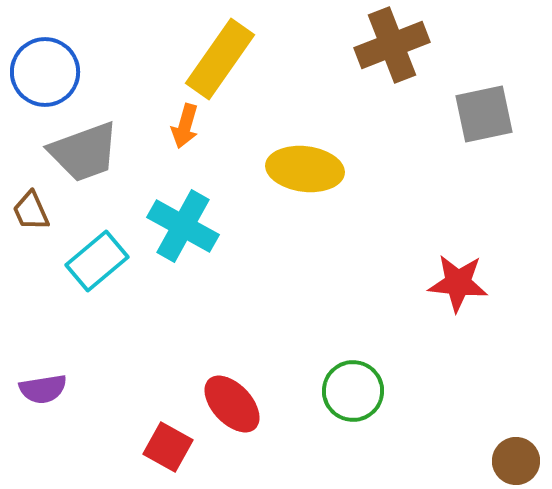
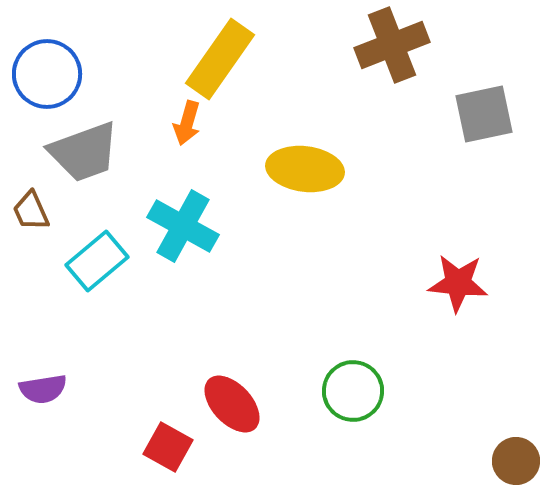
blue circle: moved 2 px right, 2 px down
orange arrow: moved 2 px right, 3 px up
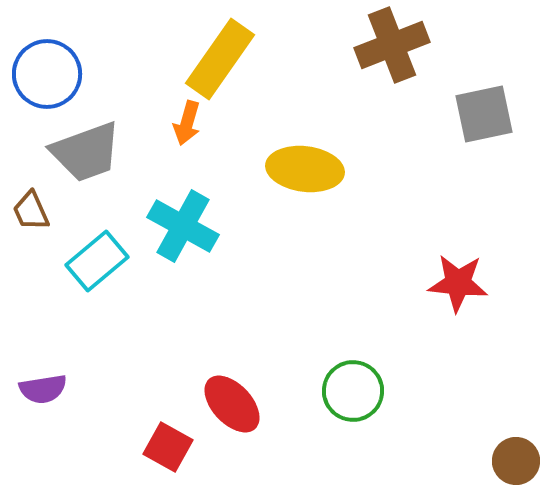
gray trapezoid: moved 2 px right
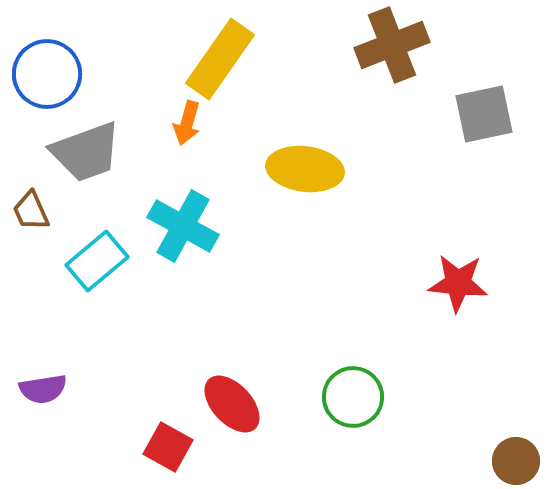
green circle: moved 6 px down
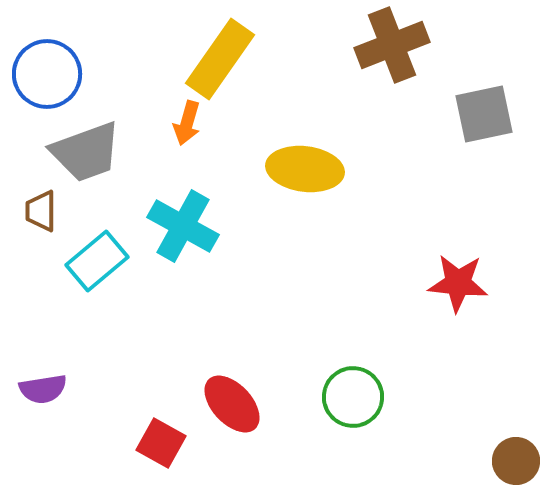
brown trapezoid: moved 10 px right; rotated 24 degrees clockwise
red square: moved 7 px left, 4 px up
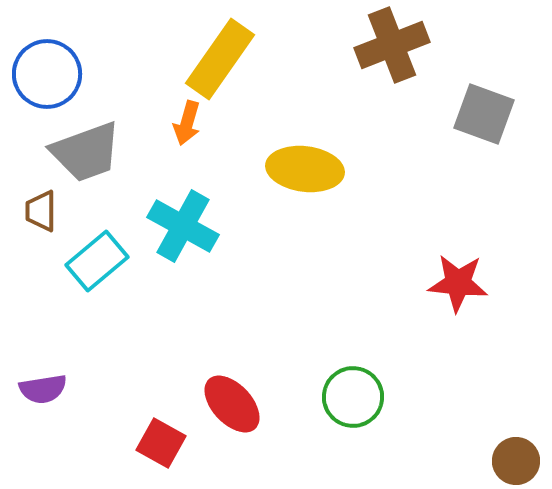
gray square: rotated 32 degrees clockwise
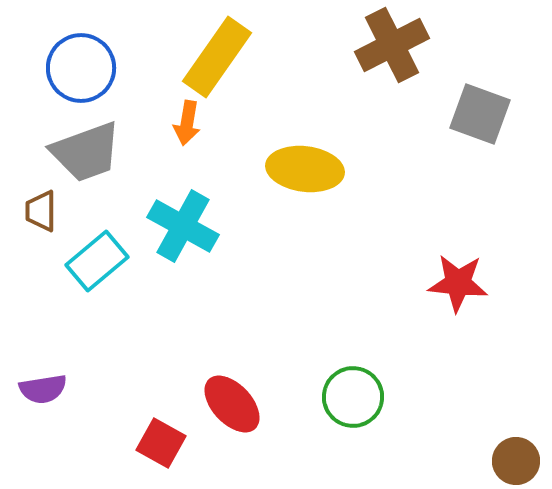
brown cross: rotated 6 degrees counterclockwise
yellow rectangle: moved 3 px left, 2 px up
blue circle: moved 34 px right, 6 px up
gray square: moved 4 px left
orange arrow: rotated 6 degrees counterclockwise
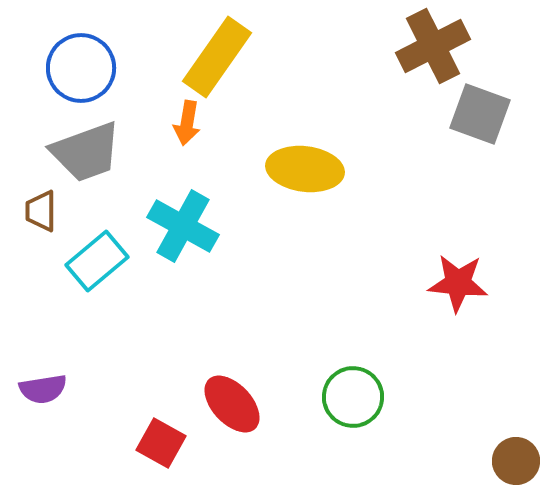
brown cross: moved 41 px right, 1 px down
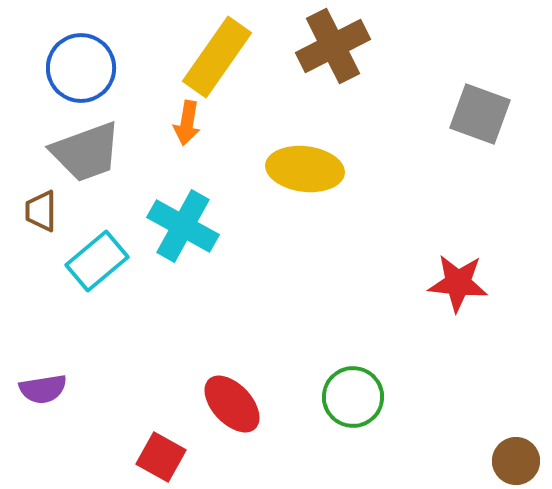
brown cross: moved 100 px left
red square: moved 14 px down
